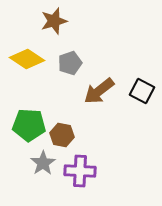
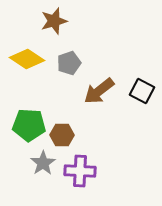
gray pentagon: moved 1 px left
brown hexagon: rotated 10 degrees counterclockwise
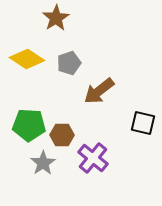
brown star: moved 2 px right, 3 px up; rotated 16 degrees counterclockwise
black square: moved 1 px right, 32 px down; rotated 15 degrees counterclockwise
purple cross: moved 13 px right, 13 px up; rotated 36 degrees clockwise
